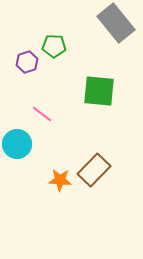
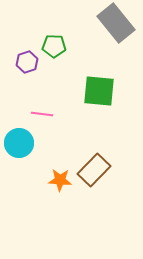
pink line: rotated 30 degrees counterclockwise
cyan circle: moved 2 px right, 1 px up
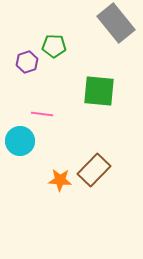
cyan circle: moved 1 px right, 2 px up
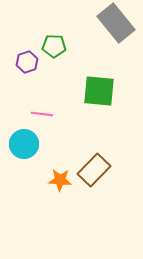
cyan circle: moved 4 px right, 3 px down
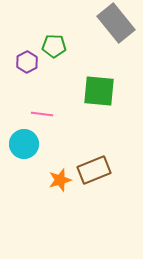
purple hexagon: rotated 10 degrees counterclockwise
brown rectangle: rotated 24 degrees clockwise
orange star: rotated 20 degrees counterclockwise
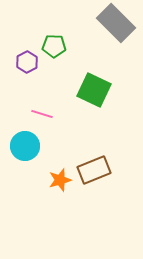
gray rectangle: rotated 6 degrees counterclockwise
green square: moved 5 px left, 1 px up; rotated 20 degrees clockwise
pink line: rotated 10 degrees clockwise
cyan circle: moved 1 px right, 2 px down
